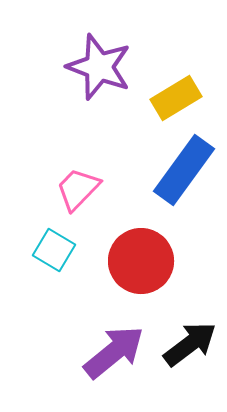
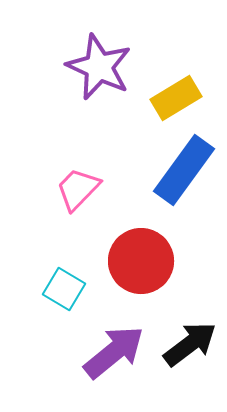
purple star: rotated 4 degrees clockwise
cyan square: moved 10 px right, 39 px down
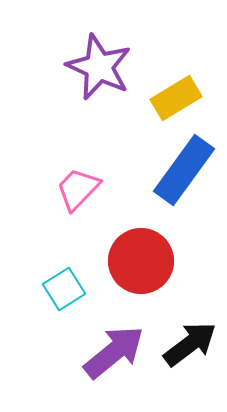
cyan square: rotated 27 degrees clockwise
